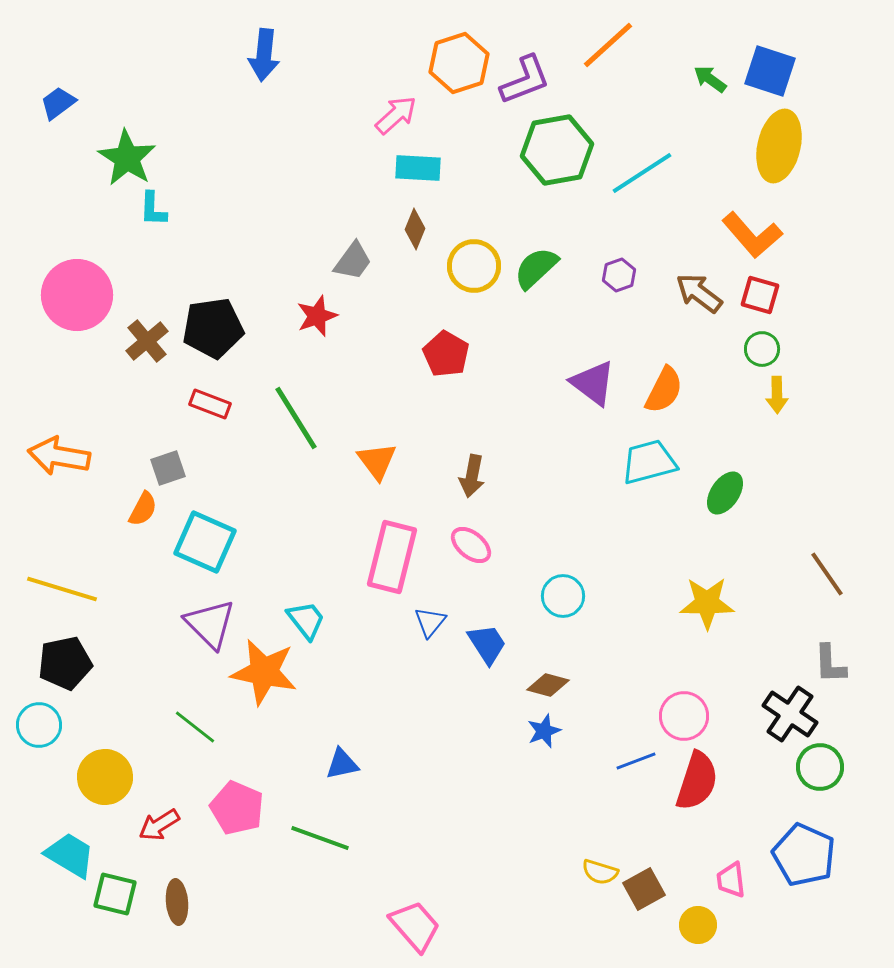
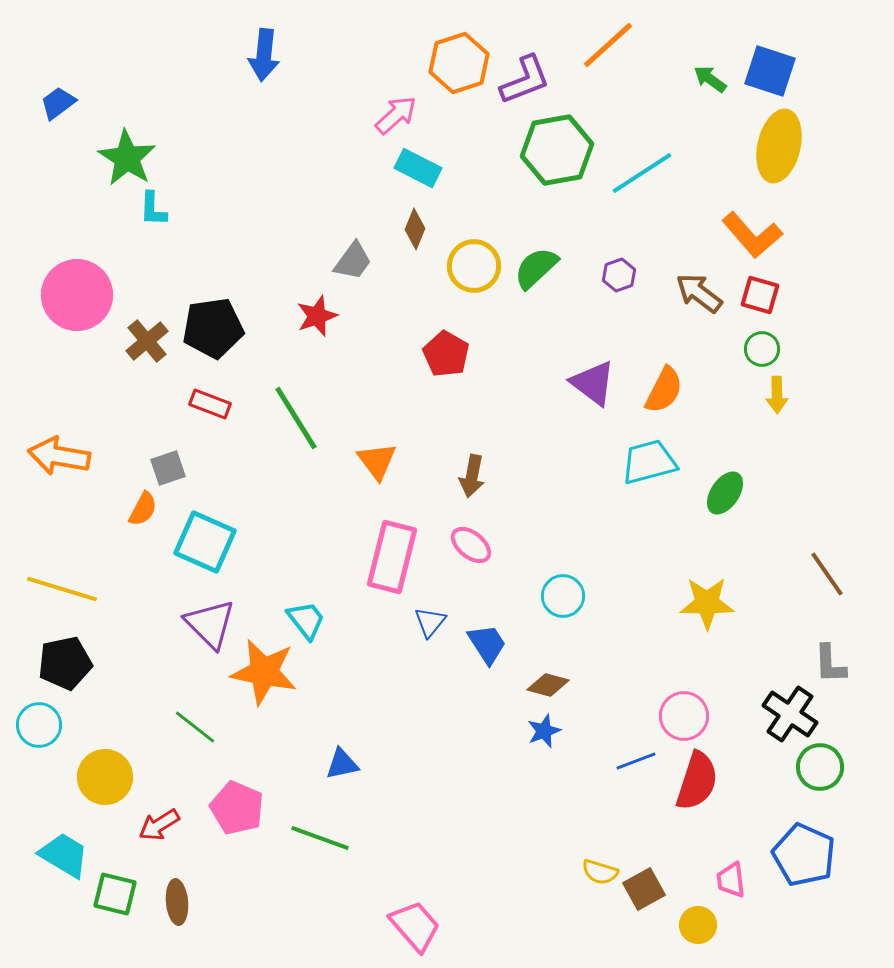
cyan rectangle at (418, 168): rotated 24 degrees clockwise
cyan trapezoid at (70, 855): moved 6 px left
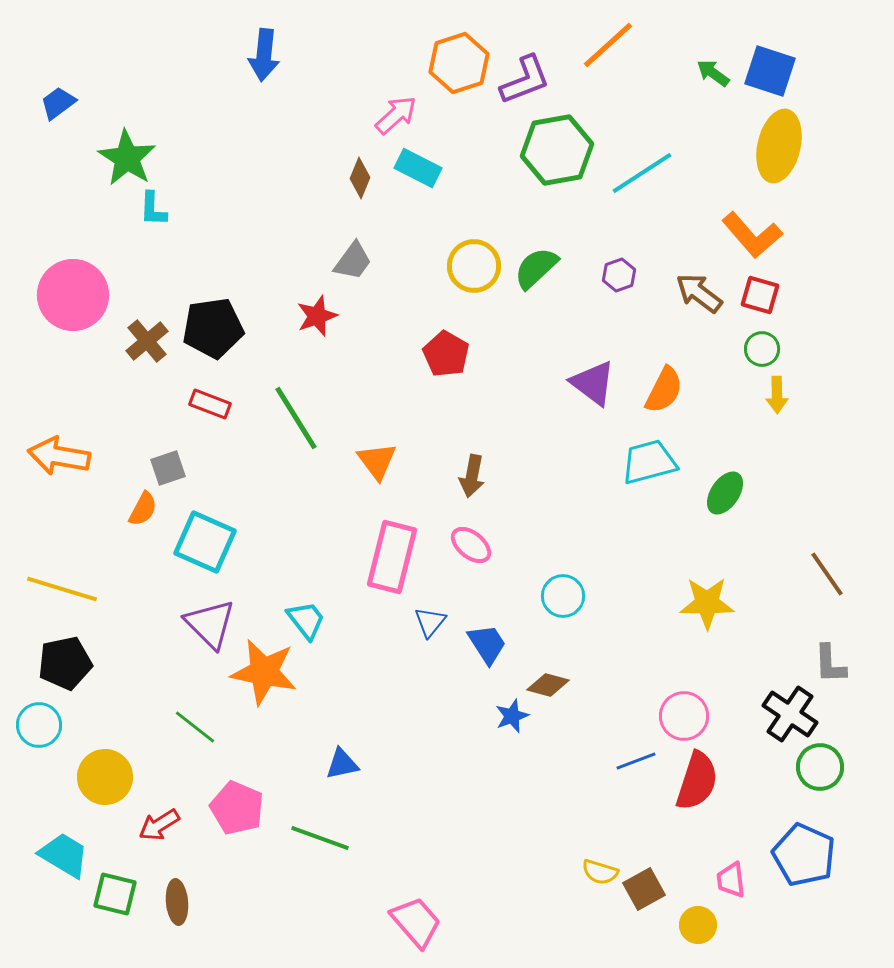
green arrow at (710, 79): moved 3 px right, 6 px up
brown diamond at (415, 229): moved 55 px left, 51 px up
pink circle at (77, 295): moved 4 px left
blue star at (544, 731): moved 32 px left, 15 px up
pink trapezoid at (415, 926): moved 1 px right, 4 px up
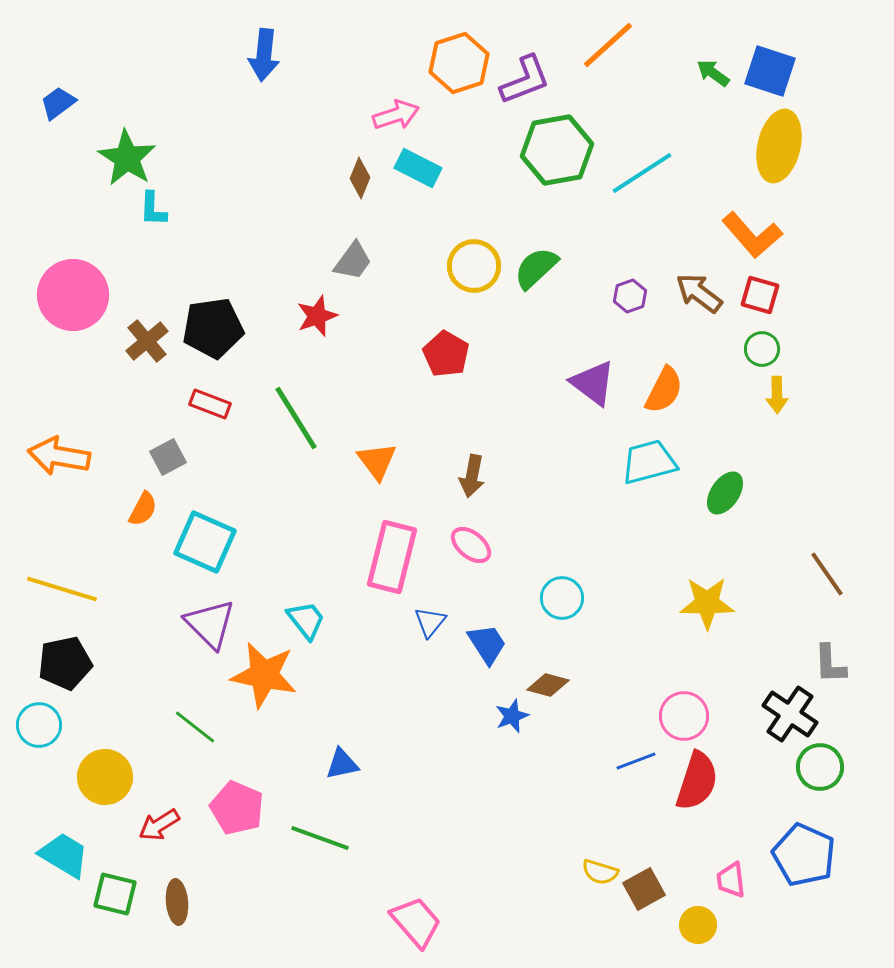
pink arrow at (396, 115): rotated 24 degrees clockwise
purple hexagon at (619, 275): moved 11 px right, 21 px down
gray square at (168, 468): moved 11 px up; rotated 9 degrees counterclockwise
cyan circle at (563, 596): moved 1 px left, 2 px down
orange star at (264, 672): moved 3 px down
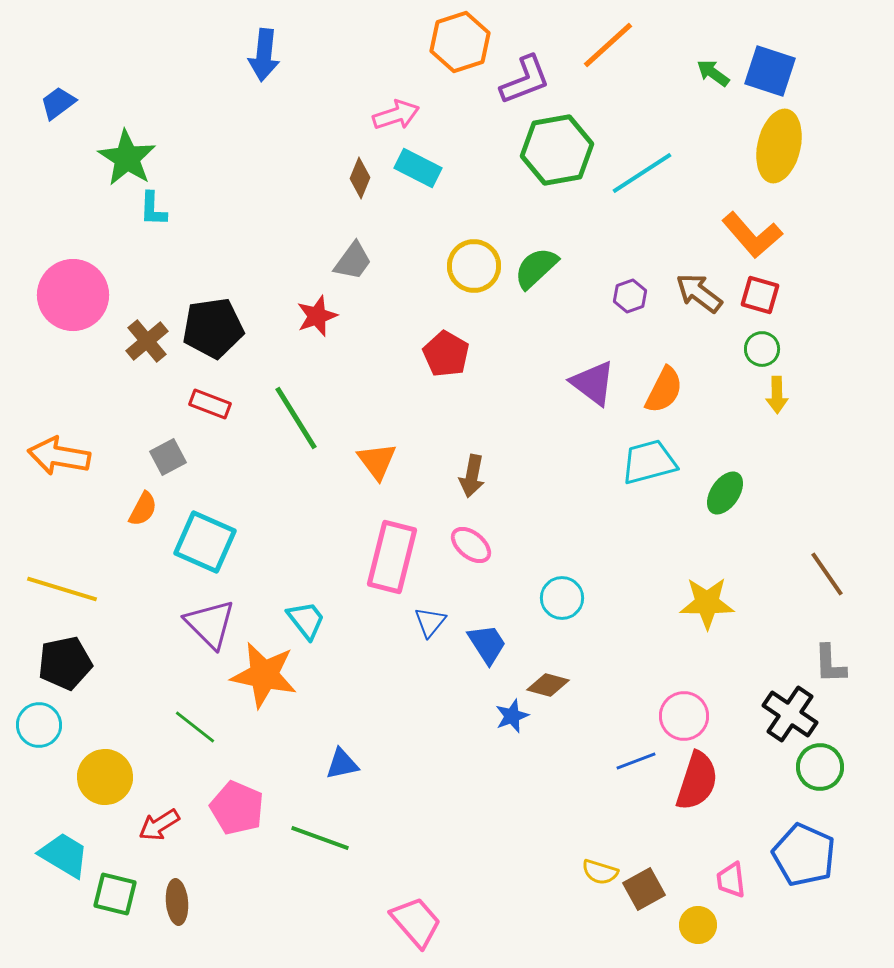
orange hexagon at (459, 63): moved 1 px right, 21 px up
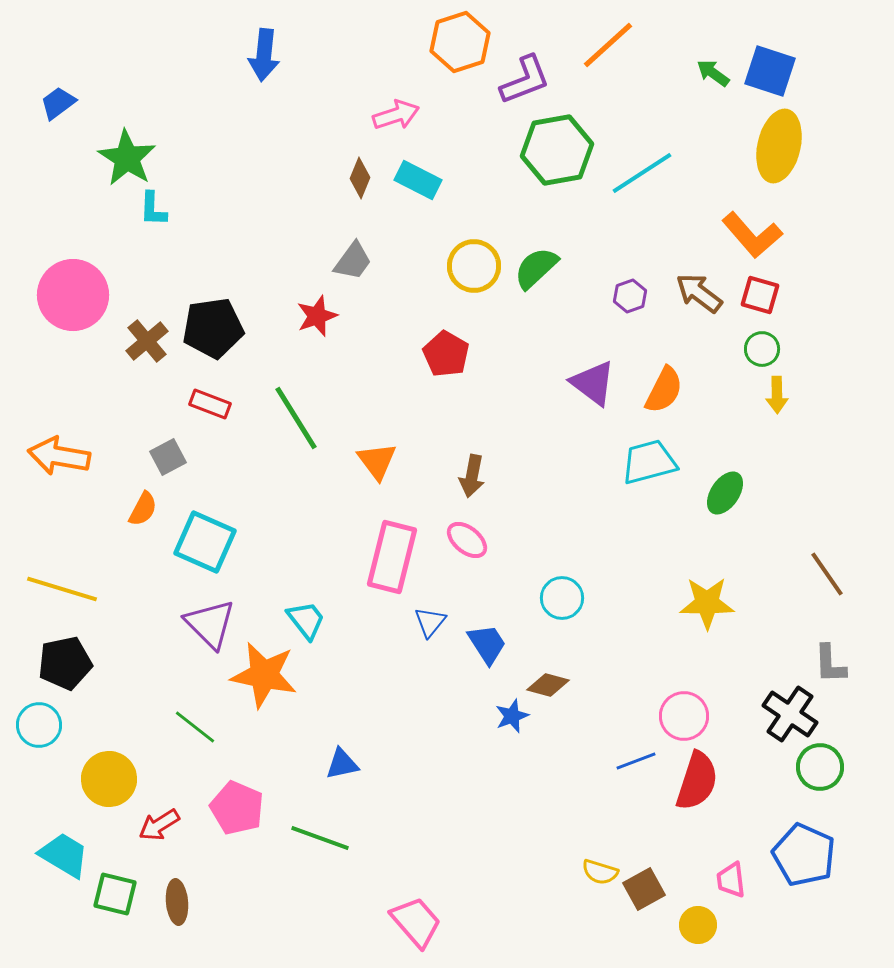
cyan rectangle at (418, 168): moved 12 px down
pink ellipse at (471, 545): moved 4 px left, 5 px up
yellow circle at (105, 777): moved 4 px right, 2 px down
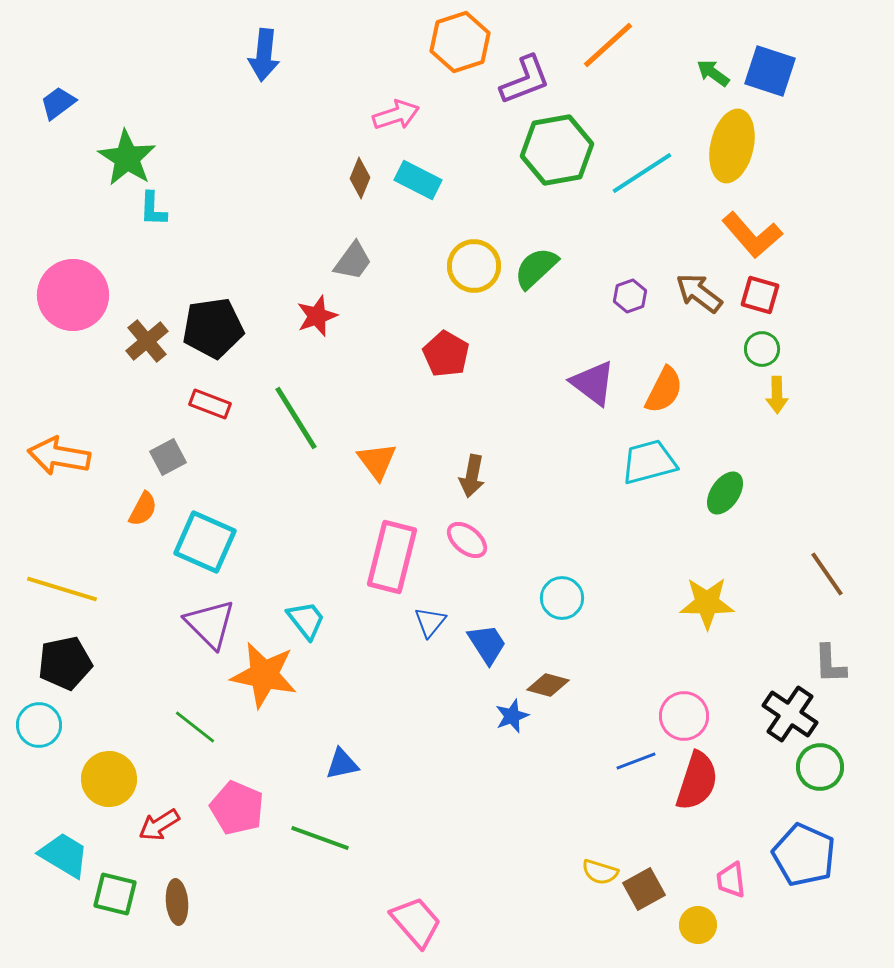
yellow ellipse at (779, 146): moved 47 px left
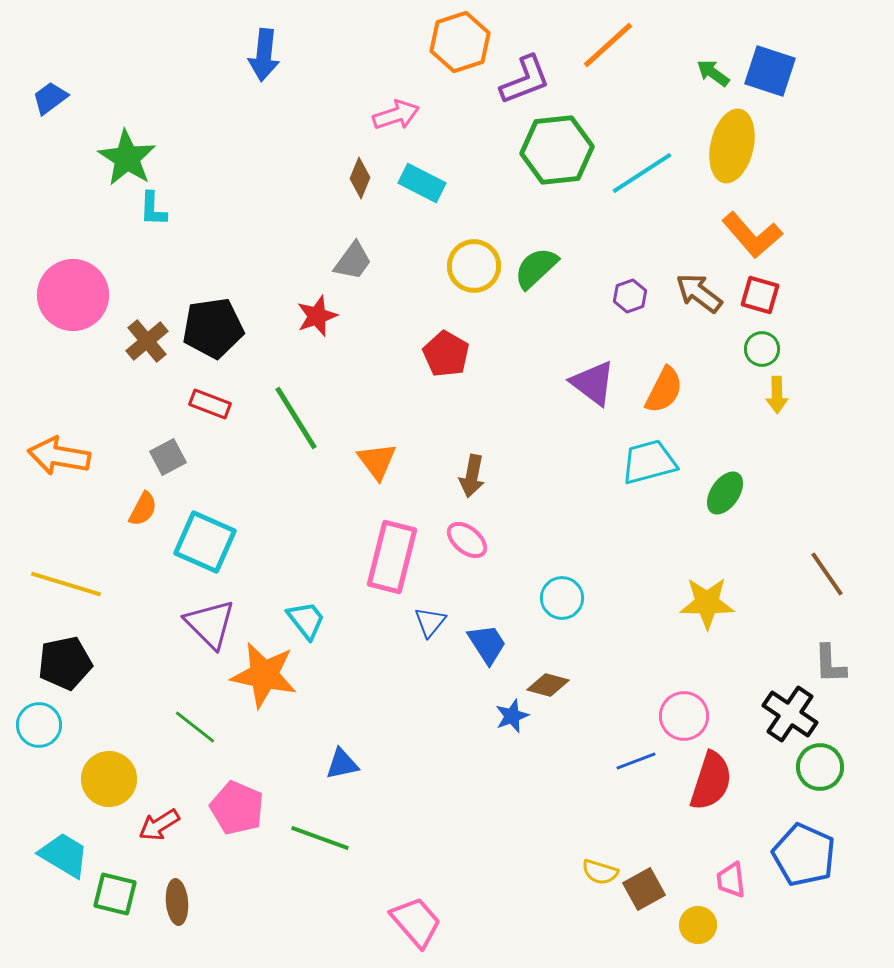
blue trapezoid at (58, 103): moved 8 px left, 5 px up
green hexagon at (557, 150): rotated 4 degrees clockwise
cyan rectangle at (418, 180): moved 4 px right, 3 px down
yellow line at (62, 589): moved 4 px right, 5 px up
red semicircle at (697, 781): moved 14 px right
